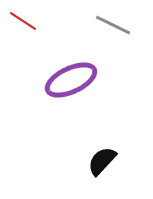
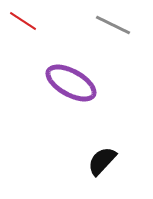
purple ellipse: moved 3 px down; rotated 54 degrees clockwise
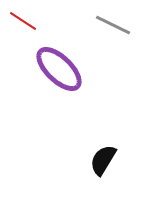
purple ellipse: moved 12 px left, 14 px up; rotated 15 degrees clockwise
black semicircle: moved 1 px right, 1 px up; rotated 12 degrees counterclockwise
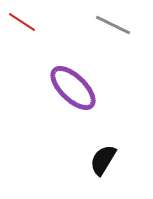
red line: moved 1 px left, 1 px down
purple ellipse: moved 14 px right, 19 px down
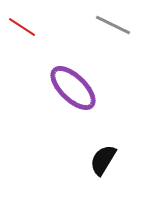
red line: moved 5 px down
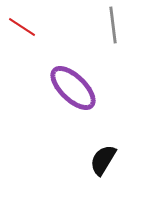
gray line: rotated 57 degrees clockwise
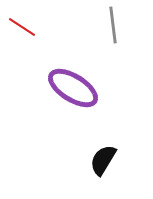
purple ellipse: rotated 12 degrees counterclockwise
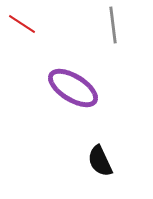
red line: moved 3 px up
black semicircle: moved 3 px left, 1 px down; rotated 56 degrees counterclockwise
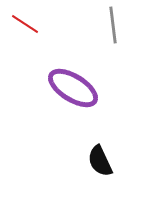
red line: moved 3 px right
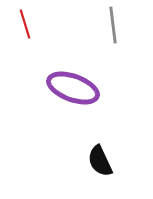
red line: rotated 40 degrees clockwise
purple ellipse: rotated 12 degrees counterclockwise
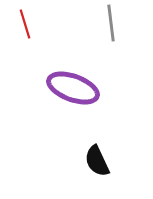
gray line: moved 2 px left, 2 px up
black semicircle: moved 3 px left
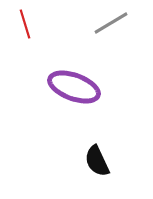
gray line: rotated 66 degrees clockwise
purple ellipse: moved 1 px right, 1 px up
